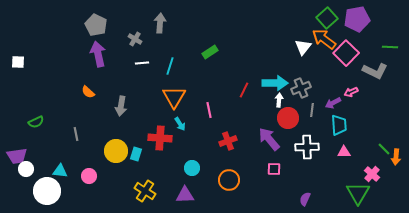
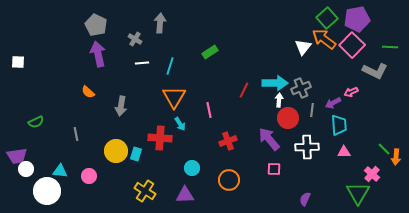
pink square at (346, 53): moved 6 px right, 8 px up
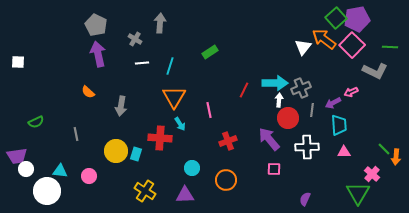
green square at (327, 18): moved 9 px right
orange circle at (229, 180): moved 3 px left
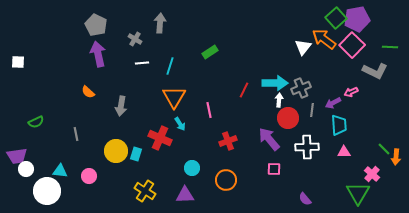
red cross at (160, 138): rotated 20 degrees clockwise
purple semicircle at (305, 199): rotated 64 degrees counterclockwise
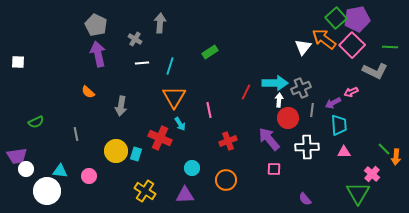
red line at (244, 90): moved 2 px right, 2 px down
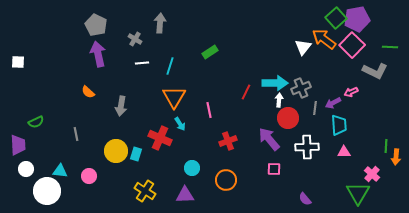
gray line at (312, 110): moved 3 px right, 2 px up
green line at (384, 149): moved 2 px right, 3 px up; rotated 48 degrees clockwise
purple trapezoid at (17, 156): moved 1 px right, 11 px up; rotated 85 degrees counterclockwise
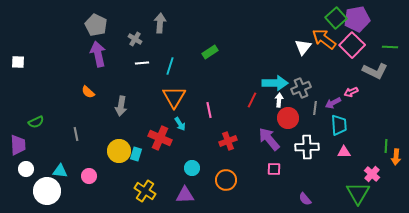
red line at (246, 92): moved 6 px right, 8 px down
yellow circle at (116, 151): moved 3 px right
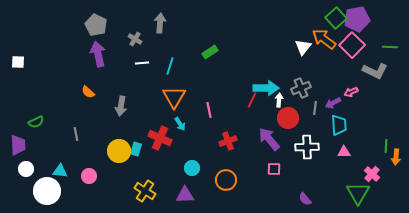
cyan arrow at (275, 83): moved 9 px left, 5 px down
cyan rectangle at (136, 154): moved 5 px up
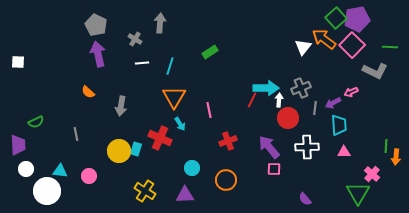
purple arrow at (269, 139): moved 8 px down
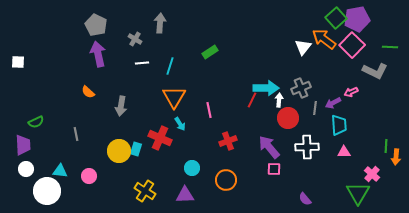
purple trapezoid at (18, 145): moved 5 px right
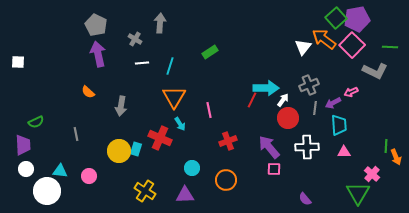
gray cross at (301, 88): moved 8 px right, 3 px up
white arrow at (279, 100): moved 4 px right; rotated 32 degrees clockwise
orange arrow at (396, 157): rotated 28 degrees counterclockwise
